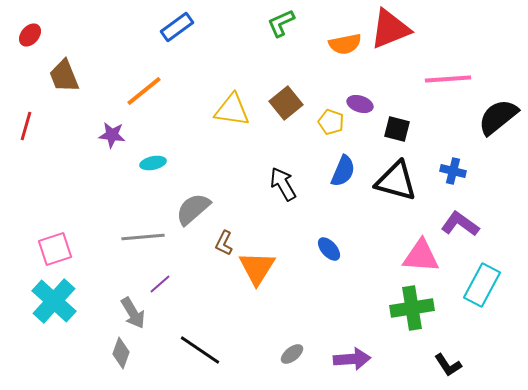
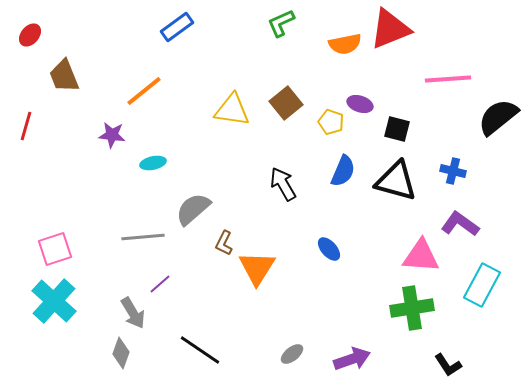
purple arrow: rotated 15 degrees counterclockwise
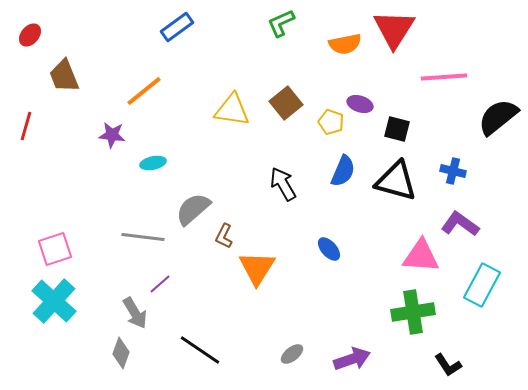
red triangle: moved 4 px right; rotated 36 degrees counterclockwise
pink line: moved 4 px left, 2 px up
gray line: rotated 12 degrees clockwise
brown L-shape: moved 7 px up
green cross: moved 1 px right, 4 px down
gray arrow: moved 2 px right
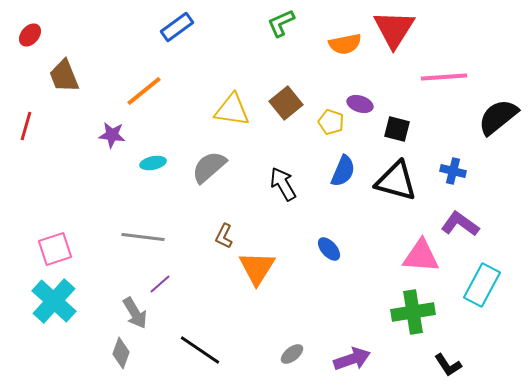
gray semicircle: moved 16 px right, 42 px up
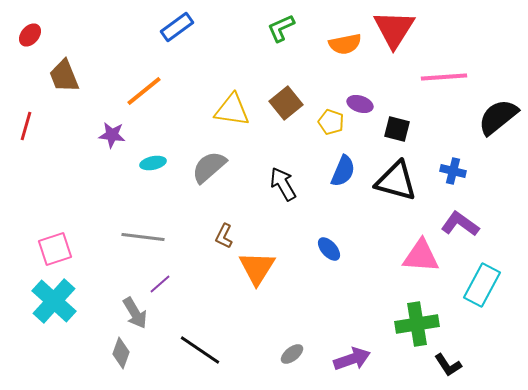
green L-shape: moved 5 px down
green cross: moved 4 px right, 12 px down
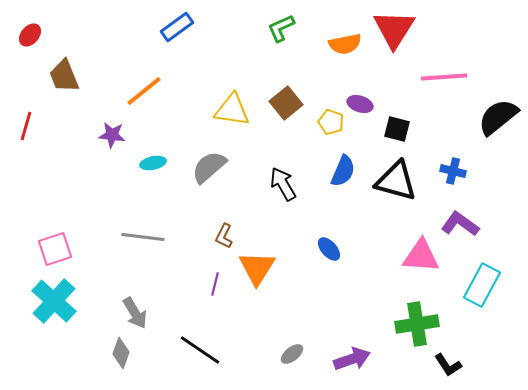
purple line: moved 55 px right; rotated 35 degrees counterclockwise
